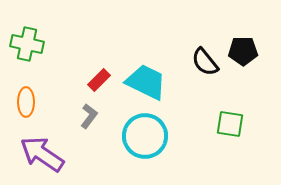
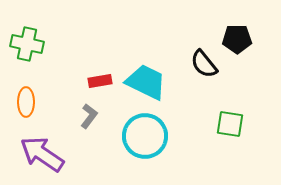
black pentagon: moved 6 px left, 12 px up
black semicircle: moved 1 px left, 2 px down
red rectangle: moved 1 px right, 1 px down; rotated 35 degrees clockwise
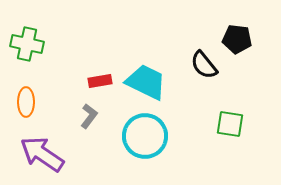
black pentagon: rotated 8 degrees clockwise
black semicircle: moved 1 px down
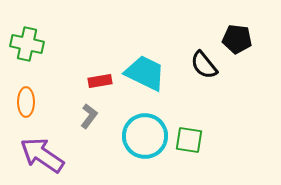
cyan trapezoid: moved 1 px left, 9 px up
green square: moved 41 px left, 16 px down
purple arrow: moved 1 px down
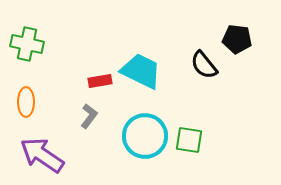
cyan trapezoid: moved 4 px left, 2 px up
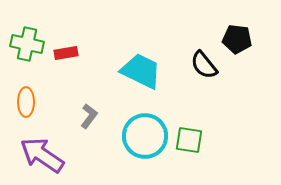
red rectangle: moved 34 px left, 28 px up
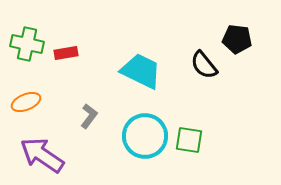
orange ellipse: rotated 68 degrees clockwise
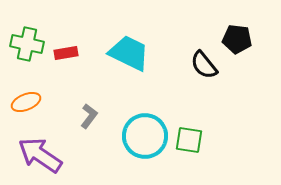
cyan trapezoid: moved 12 px left, 18 px up
purple arrow: moved 2 px left
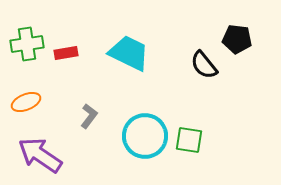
green cross: rotated 20 degrees counterclockwise
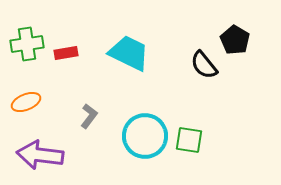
black pentagon: moved 2 px left, 1 px down; rotated 24 degrees clockwise
purple arrow: rotated 27 degrees counterclockwise
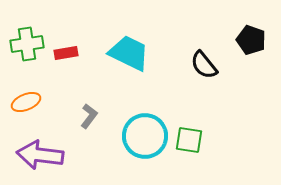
black pentagon: moved 16 px right; rotated 12 degrees counterclockwise
